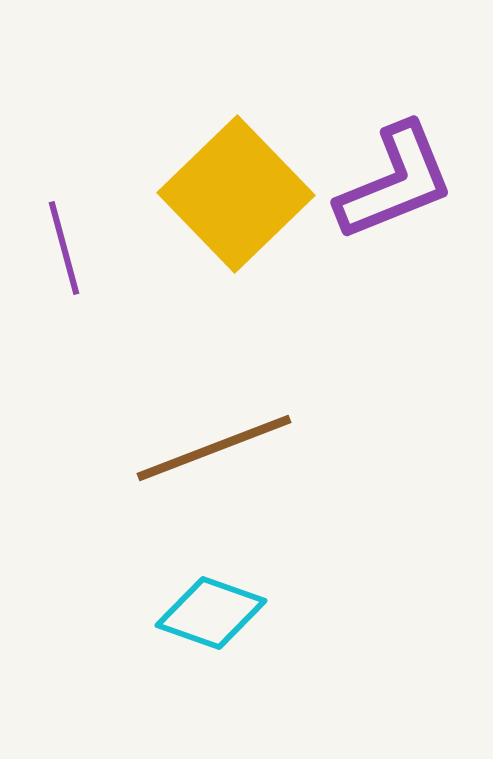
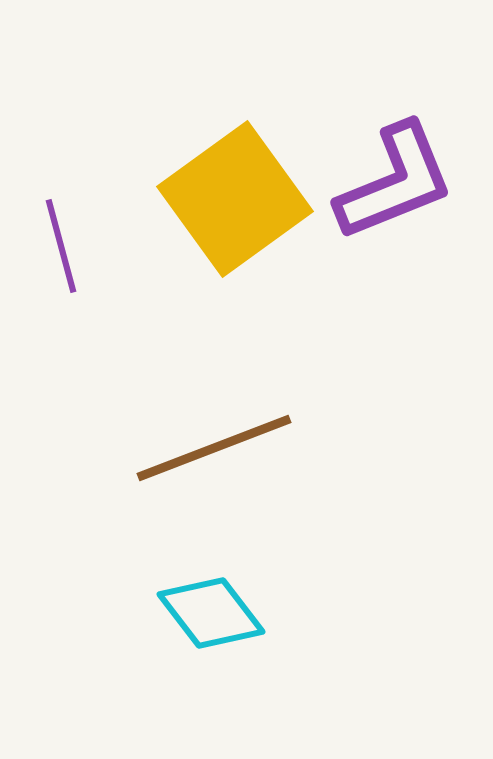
yellow square: moved 1 px left, 5 px down; rotated 8 degrees clockwise
purple line: moved 3 px left, 2 px up
cyan diamond: rotated 33 degrees clockwise
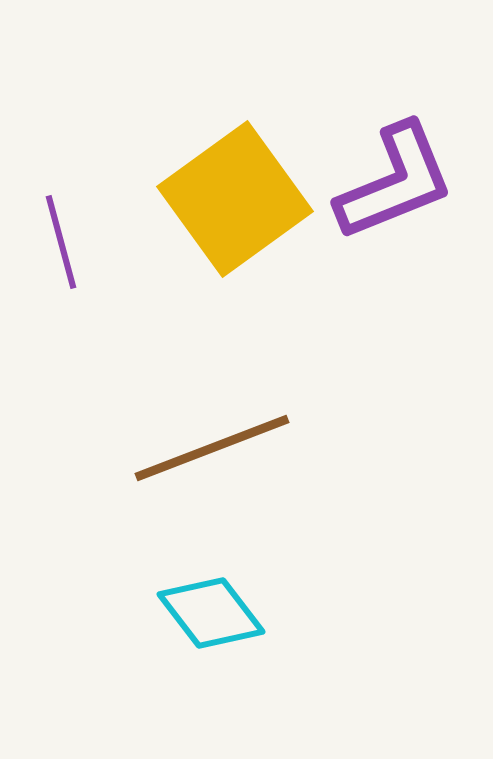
purple line: moved 4 px up
brown line: moved 2 px left
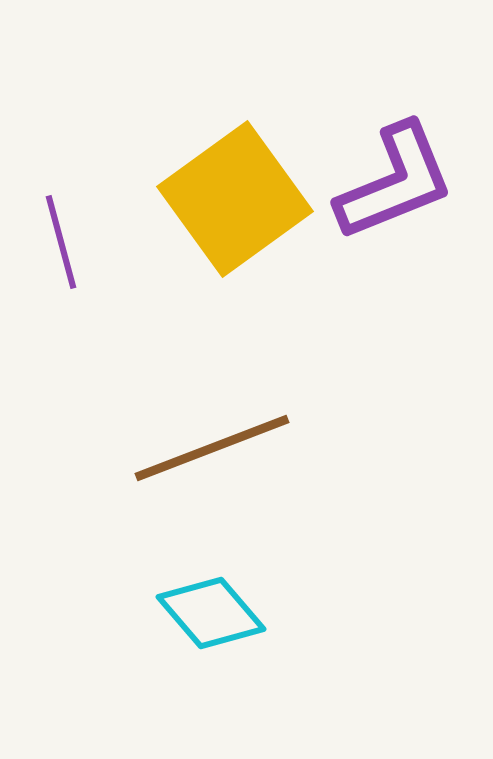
cyan diamond: rotated 3 degrees counterclockwise
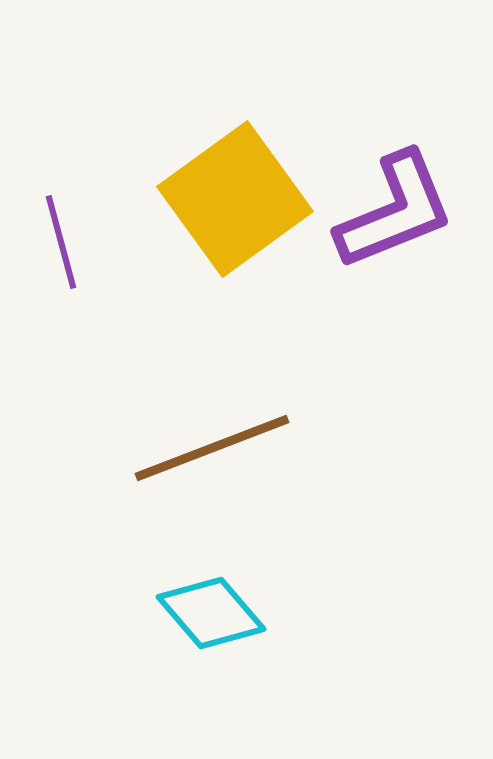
purple L-shape: moved 29 px down
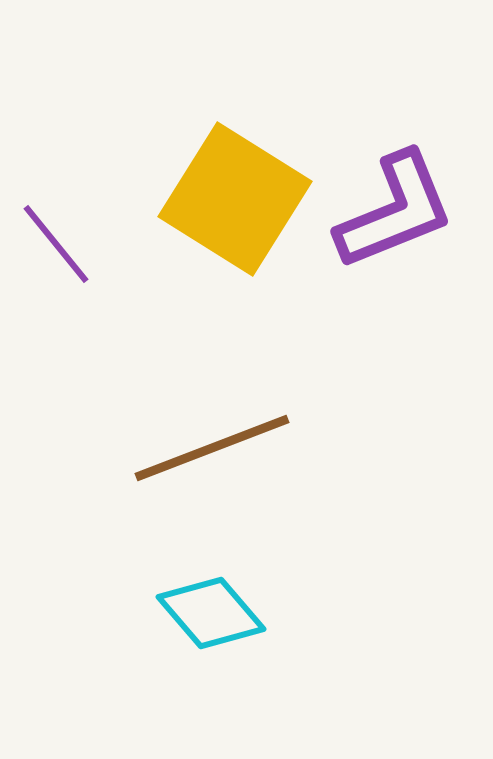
yellow square: rotated 22 degrees counterclockwise
purple line: moved 5 px left, 2 px down; rotated 24 degrees counterclockwise
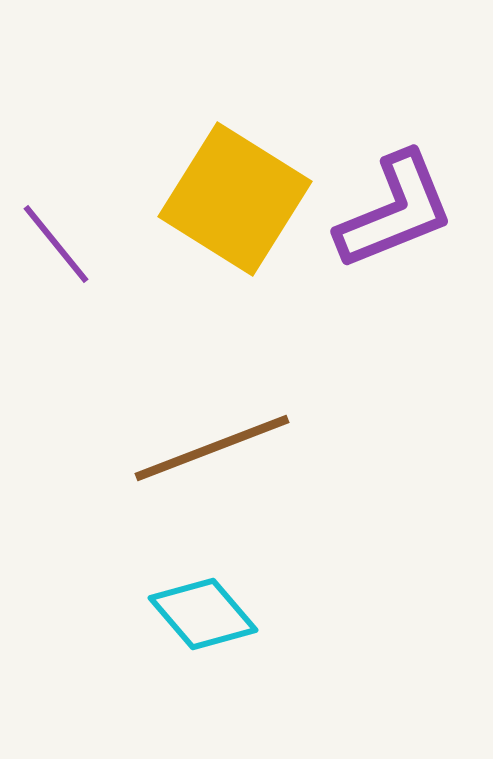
cyan diamond: moved 8 px left, 1 px down
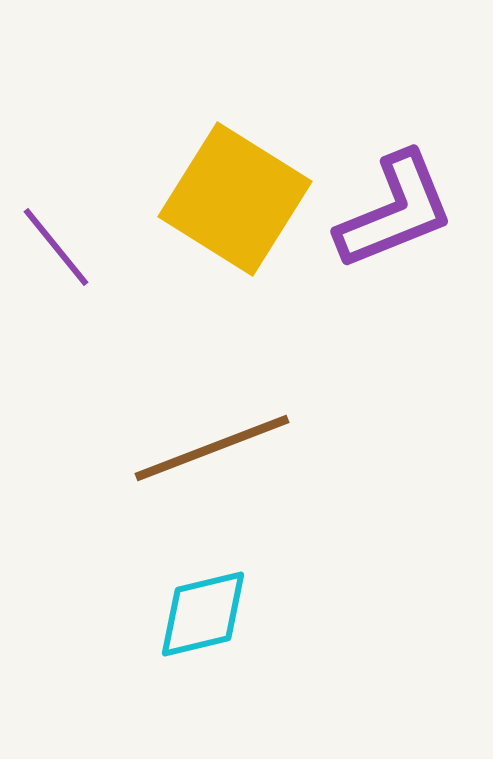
purple line: moved 3 px down
cyan diamond: rotated 63 degrees counterclockwise
